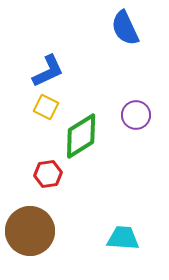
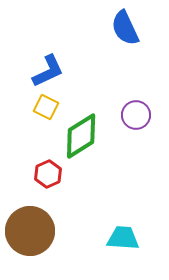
red hexagon: rotated 16 degrees counterclockwise
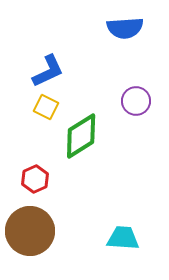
blue semicircle: rotated 69 degrees counterclockwise
purple circle: moved 14 px up
red hexagon: moved 13 px left, 5 px down
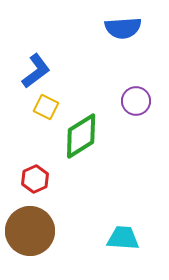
blue semicircle: moved 2 px left
blue L-shape: moved 12 px left; rotated 12 degrees counterclockwise
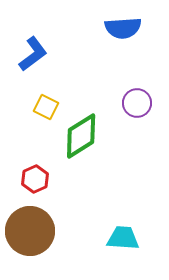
blue L-shape: moved 3 px left, 17 px up
purple circle: moved 1 px right, 2 px down
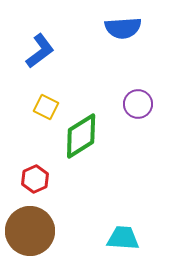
blue L-shape: moved 7 px right, 3 px up
purple circle: moved 1 px right, 1 px down
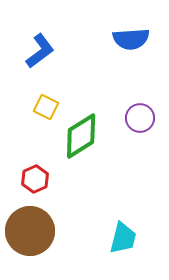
blue semicircle: moved 8 px right, 11 px down
purple circle: moved 2 px right, 14 px down
cyan trapezoid: rotated 100 degrees clockwise
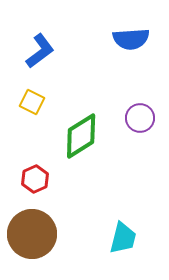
yellow square: moved 14 px left, 5 px up
brown circle: moved 2 px right, 3 px down
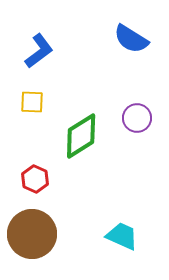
blue semicircle: rotated 36 degrees clockwise
blue L-shape: moved 1 px left
yellow square: rotated 25 degrees counterclockwise
purple circle: moved 3 px left
red hexagon: rotated 12 degrees counterclockwise
cyan trapezoid: moved 1 px left, 2 px up; rotated 80 degrees counterclockwise
